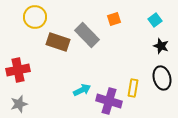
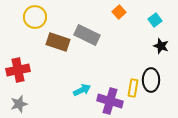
orange square: moved 5 px right, 7 px up; rotated 24 degrees counterclockwise
gray rectangle: rotated 20 degrees counterclockwise
black ellipse: moved 11 px left, 2 px down; rotated 15 degrees clockwise
purple cross: moved 1 px right
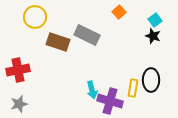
black star: moved 8 px left, 10 px up
cyan arrow: moved 10 px right; rotated 102 degrees clockwise
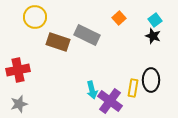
orange square: moved 6 px down
purple cross: rotated 20 degrees clockwise
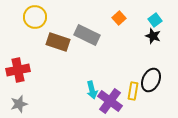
black ellipse: rotated 25 degrees clockwise
yellow rectangle: moved 3 px down
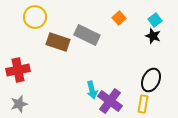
yellow rectangle: moved 10 px right, 13 px down
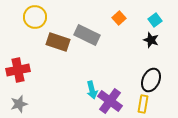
black star: moved 2 px left, 4 px down
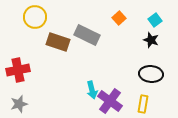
black ellipse: moved 6 px up; rotated 70 degrees clockwise
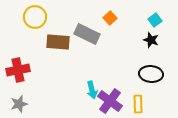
orange square: moved 9 px left
gray rectangle: moved 1 px up
brown rectangle: rotated 15 degrees counterclockwise
yellow rectangle: moved 5 px left; rotated 12 degrees counterclockwise
